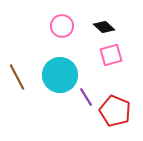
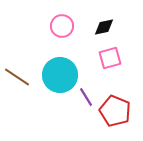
black diamond: rotated 55 degrees counterclockwise
pink square: moved 1 px left, 3 px down
brown line: rotated 28 degrees counterclockwise
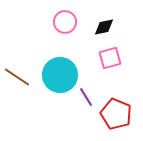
pink circle: moved 3 px right, 4 px up
red pentagon: moved 1 px right, 3 px down
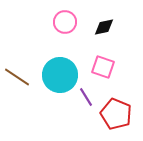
pink square: moved 7 px left, 9 px down; rotated 35 degrees clockwise
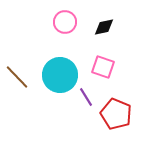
brown line: rotated 12 degrees clockwise
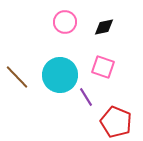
red pentagon: moved 8 px down
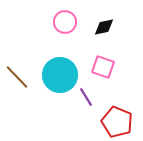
red pentagon: moved 1 px right
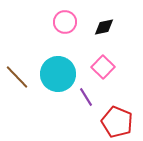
pink square: rotated 25 degrees clockwise
cyan circle: moved 2 px left, 1 px up
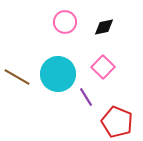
brown line: rotated 16 degrees counterclockwise
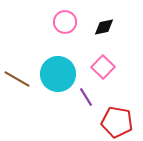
brown line: moved 2 px down
red pentagon: rotated 12 degrees counterclockwise
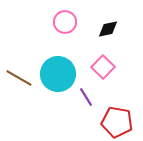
black diamond: moved 4 px right, 2 px down
brown line: moved 2 px right, 1 px up
